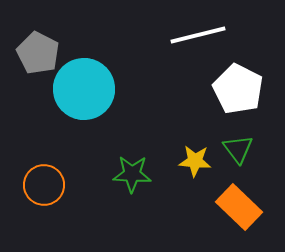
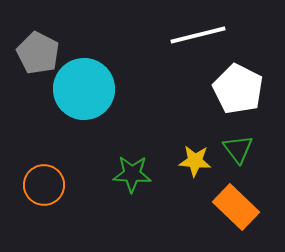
orange rectangle: moved 3 px left
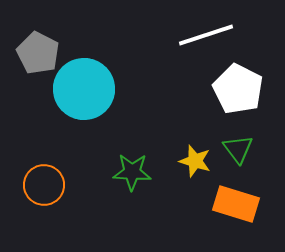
white line: moved 8 px right; rotated 4 degrees counterclockwise
yellow star: rotated 12 degrees clockwise
green star: moved 2 px up
orange rectangle: moved 3 px up; rotated 27 degrees counterclockwise
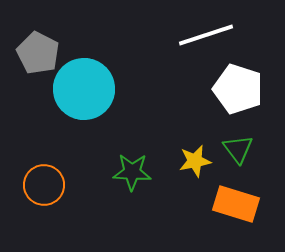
white pentagon: rotated 9 degrees counterclockwise
yellow star: rotated 28 degrees counterclockwise
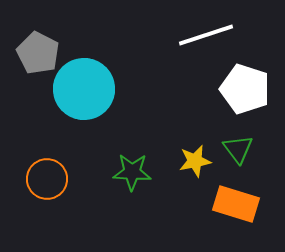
white pentagon: moved 7 px right
orange circle: moved 3 px right, 6 px up
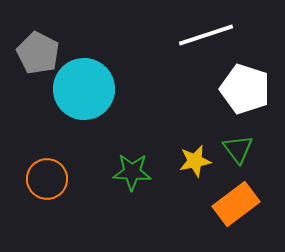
orange rectangle: rotated 54 degrees counterclockwise
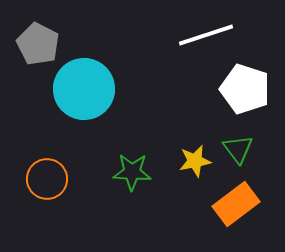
gray pentagon: moved 9 px up
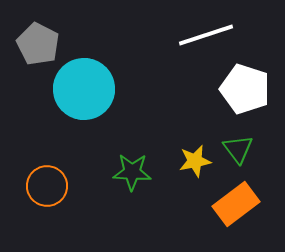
orange circle: moved 7 px down
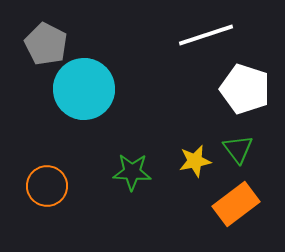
gray pentagon: moved 8 px right
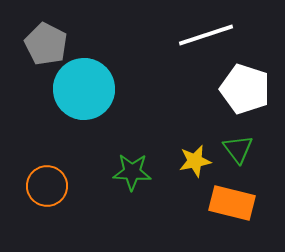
orange rectangle: moved 4 px left, 1 px up; rotated 51 degrees clockwise
